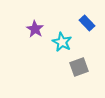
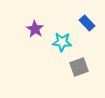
cyan star: rotated 24 degrees counterclockwise
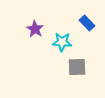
gray square: moved 2 px left; rotated 18 degrees clockwise
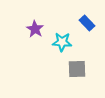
gray square: moved 2 px down
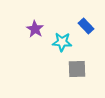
blue rectangle: moved 1 px left, 3 px down
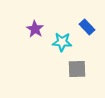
blue rectangle: moved 1 px right, 1 px down
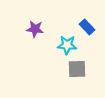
purple star: rotated 24 degrees counterclockwise
cyan star: moved 5 px right, 3 px down
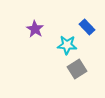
purple star: rotated 24 degrees clockwise
gray square: rotated 30 degrees counterclockwise
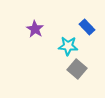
cyan star: moved 1 px right, 1 px down
gray square: rotated 18 degrees counterclockwise
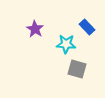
cyan star: moved 2 px left, 2 px up
gray square: rotated 24 degrees counterclockwise
